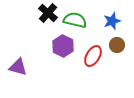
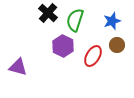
green semicircle: rotated 85 degrees counterclockwise
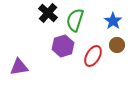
blue star: moved 1 px right; rotated 18 degrees counterclockwise
purple hexagon: rotated 15 degrees clockwise
purple triangle: moved 1 px right; rotated 24 degrees counterclockwise
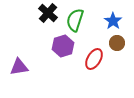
brown circle: moved 2 px up
red ellipse: moved 1 px right, 3 px down
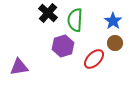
green semicircle: rotated 15 degrees counterclockwise
brown circle: moved 2 px left
red ellipse: rotated 15 degrees clockwise
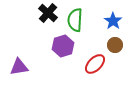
brown circle: moved 2 px down
red ellipse: moved 1 px right, 5 px down
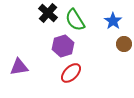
green semicircle: rotated 35 degrees counterclockwise
brown circle: moved 9 px right, 1 px up
red ellipse: moved 24 px left, 9 px down
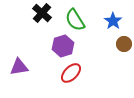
black cross: moved 6 px left
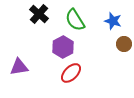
black cross: moved 3 px left, 1 px down
blue star: rotated 18 degrees counterclockwise
purple hexagon: moved 1 px down; rotated 10 degrees counterclockwise
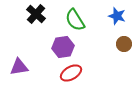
black cross: moved 3 px left
blue star: moved 4 px right, 5 px up
purple hexagon: rotated 20 degrees clockwise
red ellipse: rotated 15 degrees clockwise
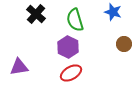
blue star: moved 4 px left, 4 px up
green semicircle: rotated 15 degrees clockwise
purple hexagon: moved 5 px right; rotated 25 degrees counterclockwise
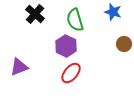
black cross: moved 1 px left
purple hexagon: moved 2 px left, 1 px up
purple triangle: rotated 12 degrees counterclockwise
red ellipse: rotated 20 degrees counterclockwise
